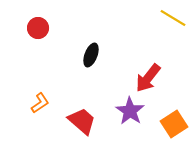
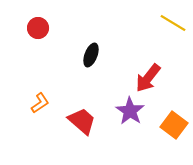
yellow line: moved 5 px down
orange square: moved 1 px down; rotated 20 degrees counterclockwise
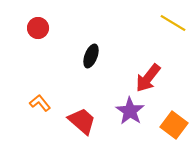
black ellipse: moved 1 px down
orange L-shape: rotated 95 degrees counterclockwise
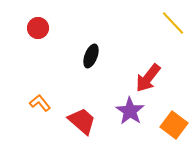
yellow line: rotated 16 degrees clockwise
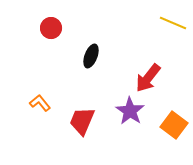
yellow line: rotated 24 degrees counterclockwise
red circle: moved 13 px right
red trapezoid: rotated 108 degrees counterclockwise
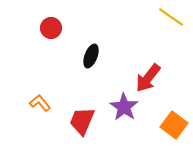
yellow line: moved 2 px left, 6 px up; rotated 12 degrees clockwise
purple star: moved 6 px left, 4 px up
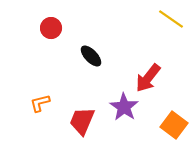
yellow line: moved 2 px down
black ellipse: rotated 65 degrees counterclockwise
orange L-shape: rotated 65 degrees counterclockwise
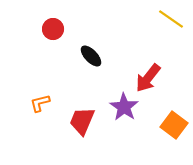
red circle: moved 2 px right, 1 px down
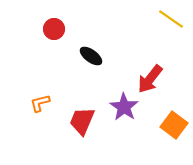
red circle: moved 1 px right
black ellipse: rotated 10 degrees counterclockwise
red arrow: moved 2 px right, 1 px down
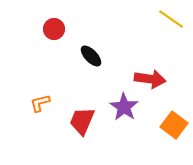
black ellipse: rotated 10 degrees clockwise
red arrow: rotated 120 degrees counterclockwise
